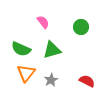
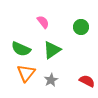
green triangle: rotated 18 degrees counterclockwise
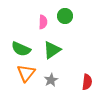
pink semicircle: rotated 40 degrees clockwise
green circle: moved 16 px left, 11 px up
red semicircle: moved 1 px down; rotated 70 degrees clockwise
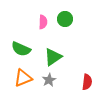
green circle: moved 3 px down
green triangle: moved 1 px right, 7 px down
orange triangle: moved 3 px left, 5 px down; rotated 30 degrees clockwise
gray star: moved 2 px left
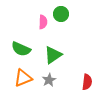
green circle: moved 4 px left, 5 px up
green triangle: moved 2 px up
